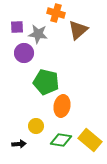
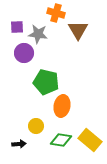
brown triangle: rotated 20 degrees counterclockwise
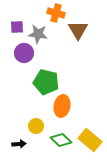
green diamond: rotated 35 degrees clockwise
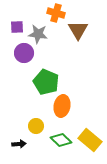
green pentagon: rotated 10 degrees clockwise
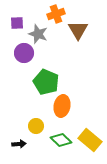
orange cross: moved 1 px down; rotated 36 degrees counterclockwise
purple square: moved 4 px up
gray star: rotated 12 degrees clockwise
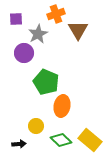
purple square: moved 1 px left, 4 px up
gray star: rotated 24 degrees clockwise
